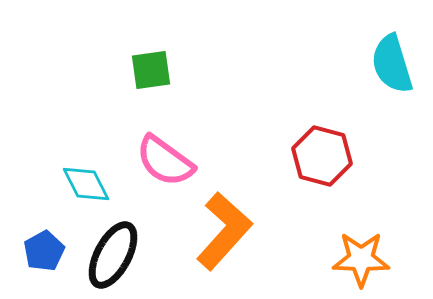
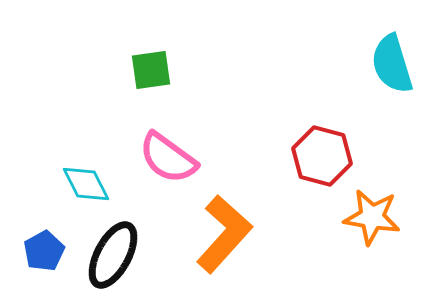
pink semicircle: moved 3 px right, 3 px up
orange L-shape: moved 3 px down
orange star: moved 11 px right, 42 px up; rotated 8 degrees clockwise
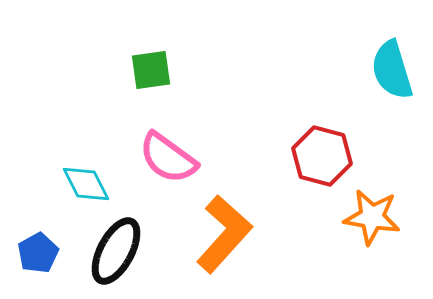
cyan semicircle: moved 6 px down
blue pentagon: moved 6 px left, 2 px down
black ellipse: moved 3 px right, 4 px up
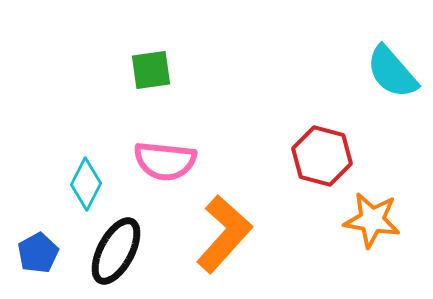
cyan semicircle: moved 2 px down; rotated 24 degrees counterclockwise
pink semicircle: moved 3 px left, 3 px down; rotated 30 degrees counterclockwise
cyan diamond: rotated 54 degrees clockwise
orange star: moved 3 px down
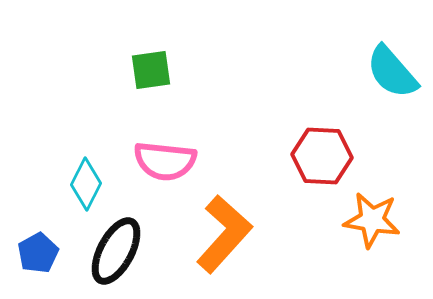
red hexagon: rotated 12 degrees counterclockwise
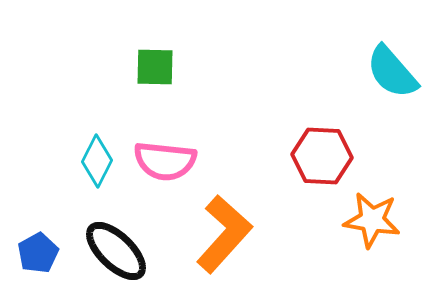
green square: moved 4 px right, 3 px up; rotated 9 degrees clockwise
cyan diamond: moved 11 px right, 23 px up
black ellipse: rotated 74 degrees counterclockwise
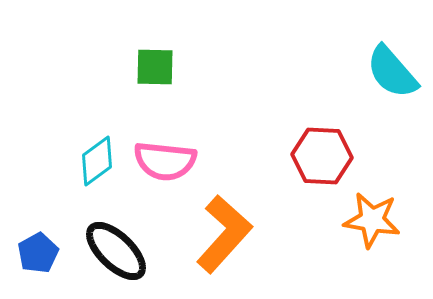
cyan diamond: rotated 27 degrees clockwise
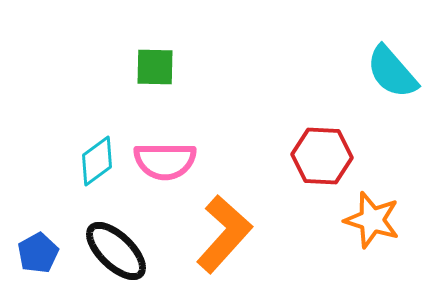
pink semicircle: rotated 6 degrees counterclockwise
orange star: rotated 8 degrees clockwise
